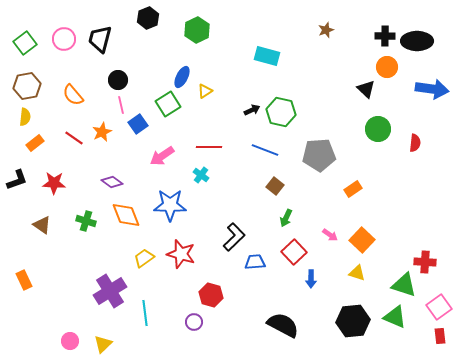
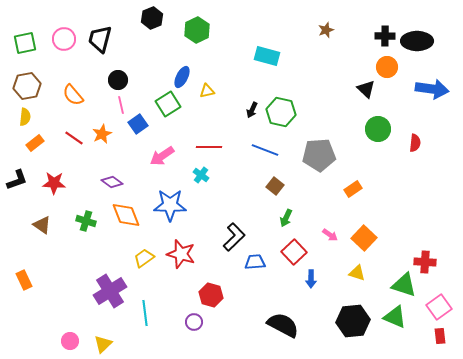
black hexagon at (148, 18): moved 4 px right
green square at (25, 43): rotated 25 degrees clockwise
yellow triangle at (205, 91): moved 2 px right; rotated 21 degrees clockwise
black arrow at (252, 110): rotated 140 degrees clockwise
orange star at (102, 132): moved 2 px down
orange square at (362, 240): moved 2 px right, 2 px up
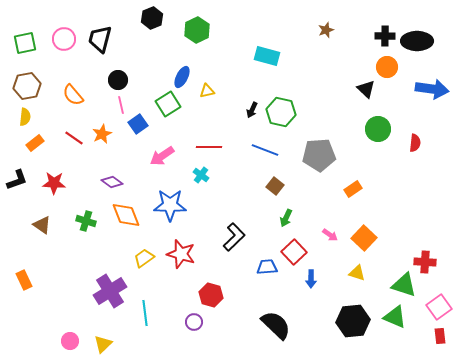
blue trapezoid at (255, 262): moved 12 px right, 5 px down
black semicircle at (283, 325): moved 7 px left; rotated 16 degrees clockwise
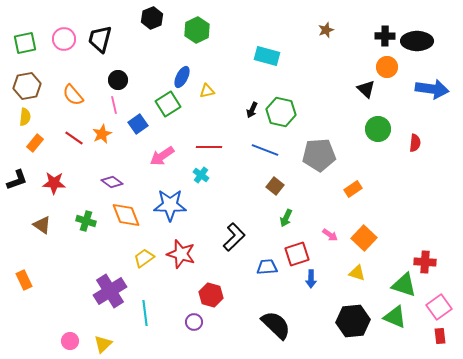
pink line at (121, 105): moved 7 px left
orange rectangle at (35, 143): rotated 12 degrees counterclockwise
red square at (294, 252): moved 3 px right, 2 px down; rotated 25 degrees clockwise
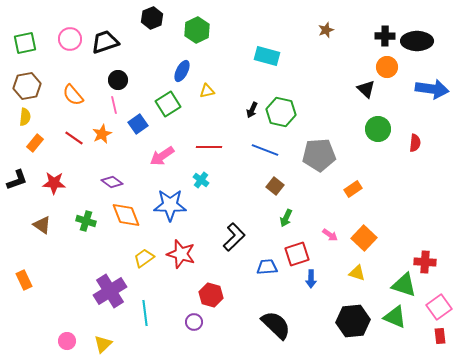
pink circle at (64, 39): moved 6 px right
black trapezoid at (100, 39): moved 5 px right, 3 px down; rotated 56 degrees clockwise
blue ellipse at (182, 77): moved 6 px up
cyan cross at (201, 175): moved 5 px down
pink circle at (70, 341): moved 3 px left
